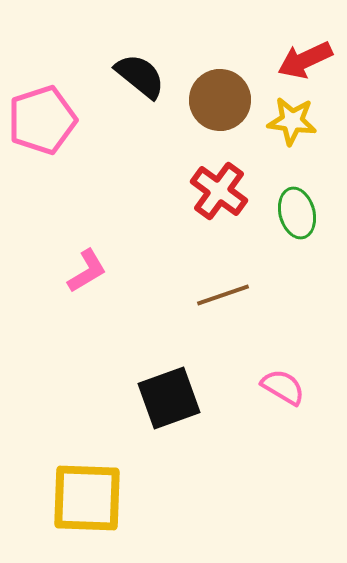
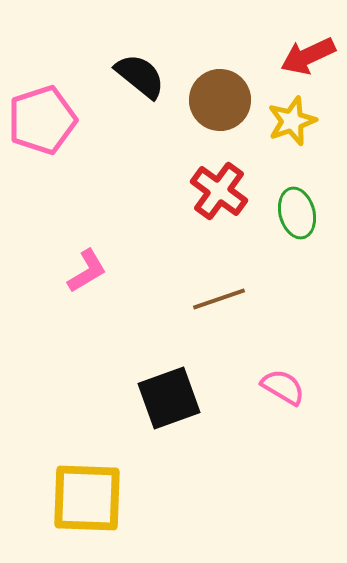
red arrow: moved 3 px right, 4 px up
yellow star: rotated 27 degrees counterclockwise
brown line: moved 4 px left, 4 px down
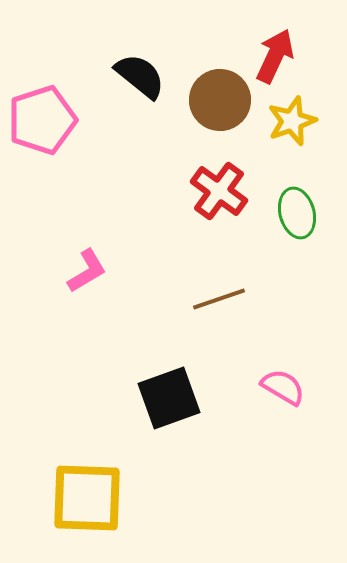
red arrow: moved 33 px left; rotated 140 degrees clockwise
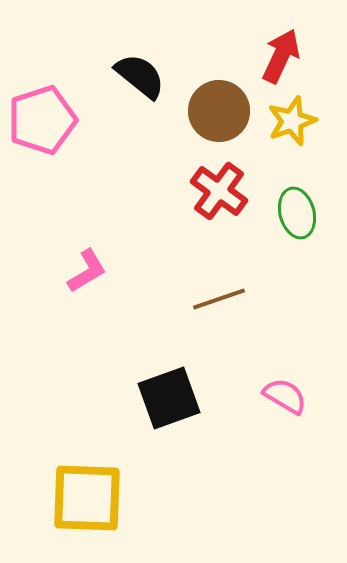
red arrow: moved 6 px right
brown circle: moved 1 px left, 11 px down
pink semicircle: moved 2 px right, 9 px down
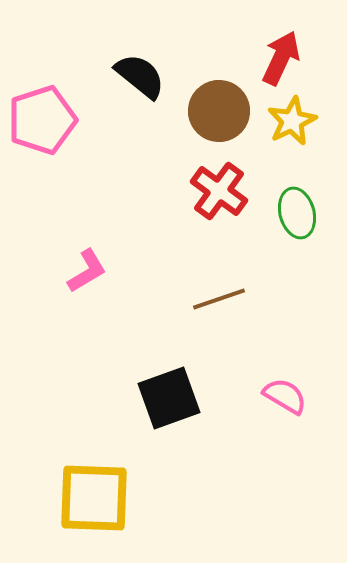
red arrow: moved 2 px down
yellow star: rotated 6 degrees counterclockwise
yellow square: moved 7 px right
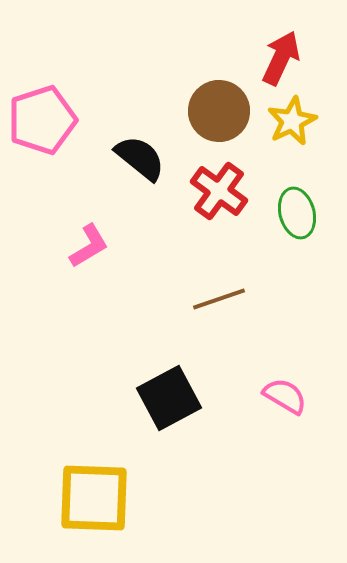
black semicircle: moved 82 px down
pink L-shape: moved 2 px right, 25 px up
black square: rotated 8 degrees counterclockwise
